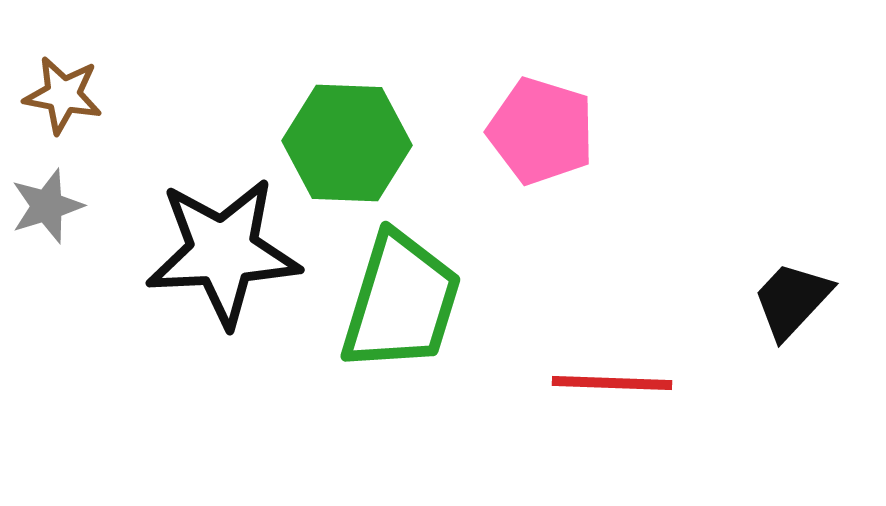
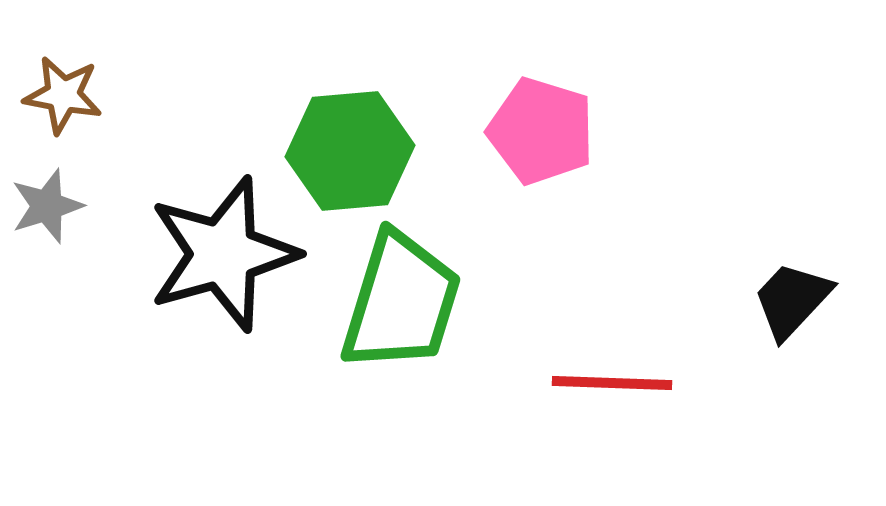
green hexagon: moved 3 px right, 8 px down; rotated 7 degrees counterclockwise
black star: moved 2 px down; rotated 13 degrees counterclockwise
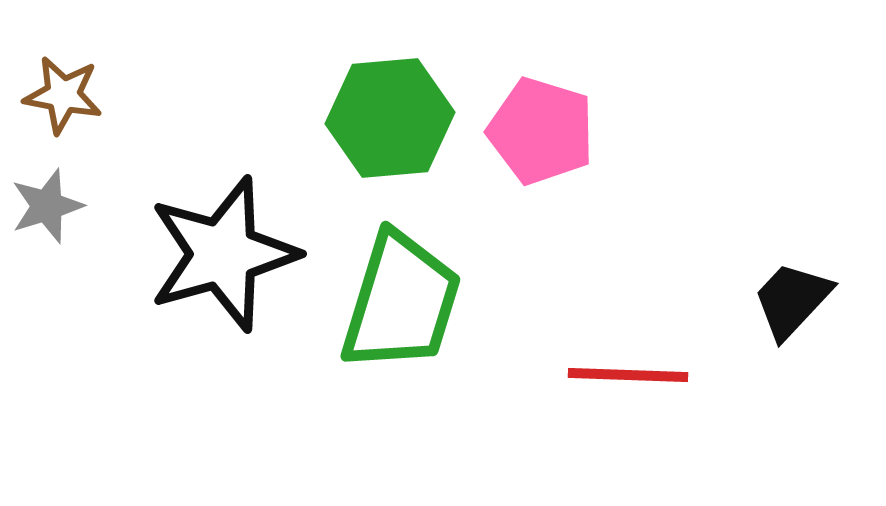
green hexagon: moved 40 px right, 33 px up
red line: moved 16 px right, 8 px up
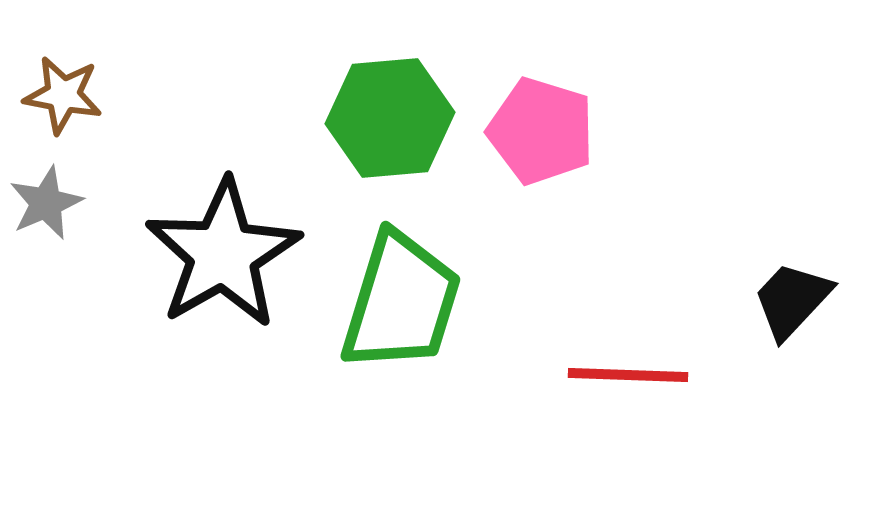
gray star: moved 1 px left, 3 px up; rotated 6 degrees counterclockwise
black star: rotated 14 degrees counterclockwise
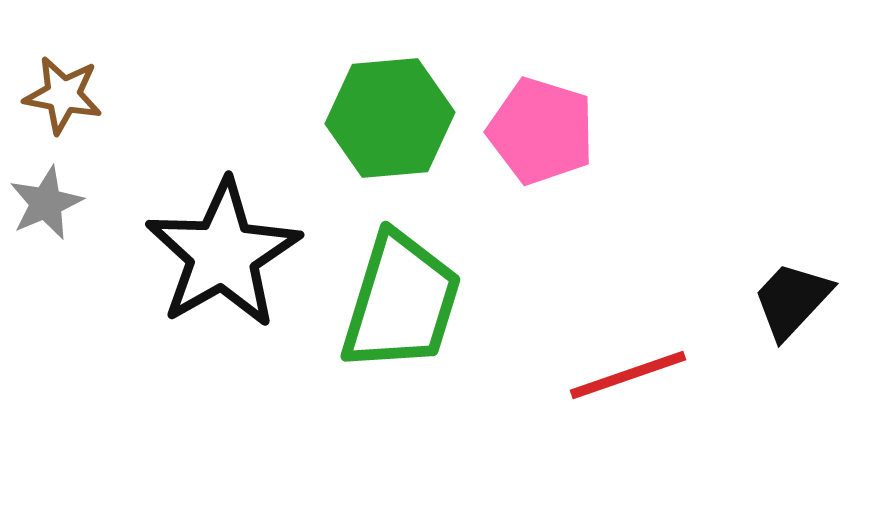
red line: rotated 21 degrees counterclockwise
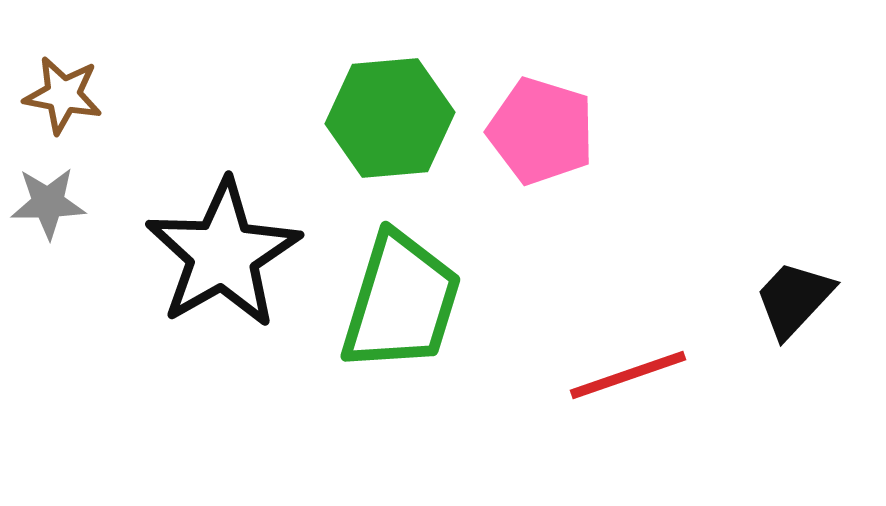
gray star: moved 2 px right; rotated 22 degrees clockwise
black trapezoid: moved 2 px right, 1 px up
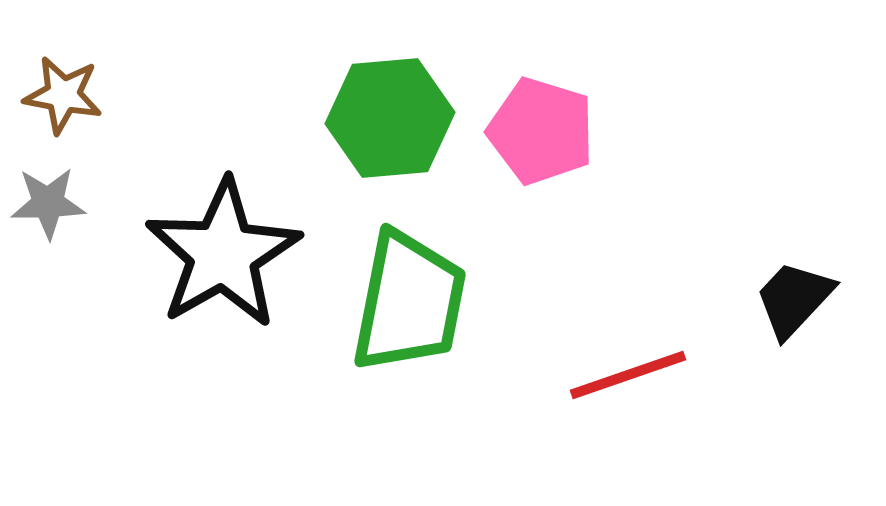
green trapezoid: moved 8 px right; rotated 6 degrees counterclockwise
